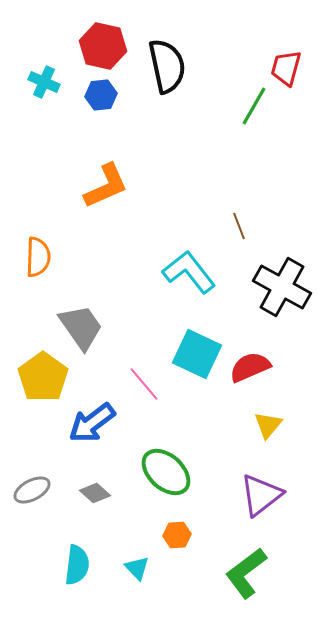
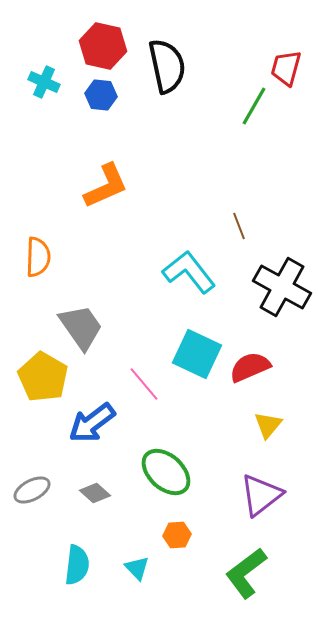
blue hexagon: rotated 12 degrees clockwise
yellow pentagon: rotated 6 degrees counterclockwise
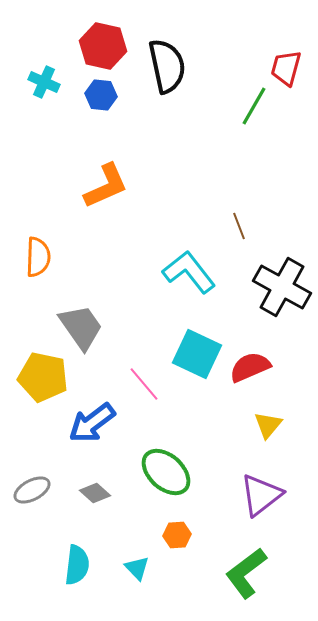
yellow pentagon: rotated 18 degrees counterclockwise
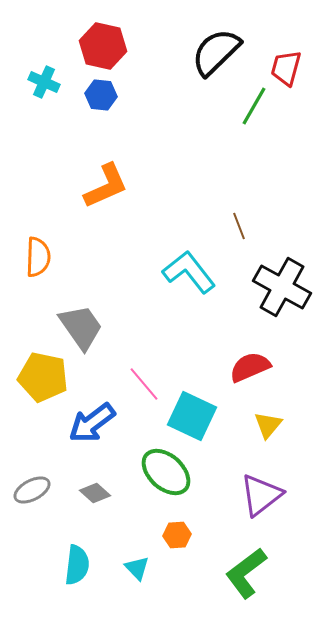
black semicircle: moved 49 px right, 14 px up; rotated 122 degrees counterclockwise
cyan square: moved 5 px left, 62 px down
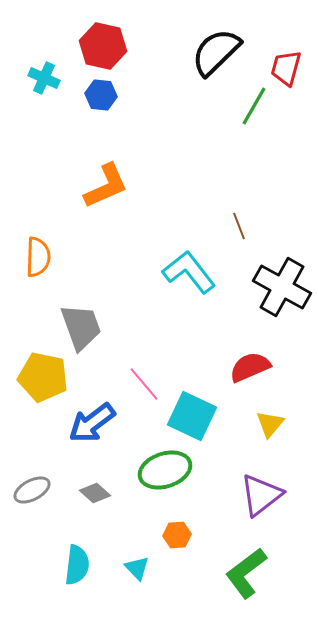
cyan cross: moved 4 px up
gray trapezoid: rotated 15 degrees clockwise
yellow triangle: moved 2 px right, 1 px up
green ellipse: moved 1 px left, 2 px up; rotated 60 degrees counterclockwise
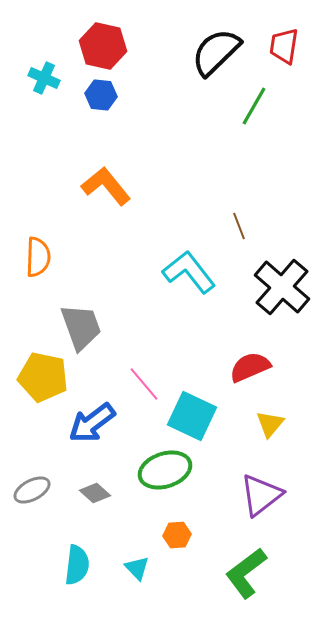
red trapezoid: moved 2 px left, 22 px up; rotated 6 degrees counterclockwise
orange L-shape: rotated 105 degrees counterclockwise
black cross: rotated 12 degrees clockwise
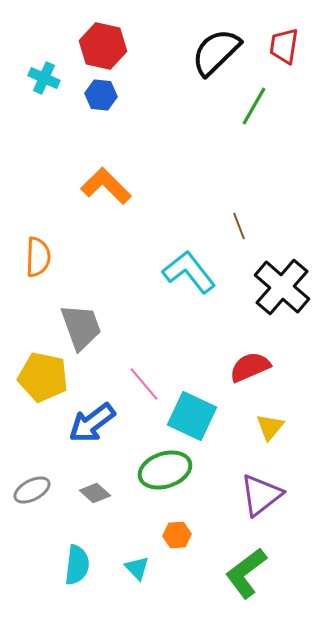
orange L-shape: rotated 6 degrees counterclockwise
yellow triangle: moved 3 px down
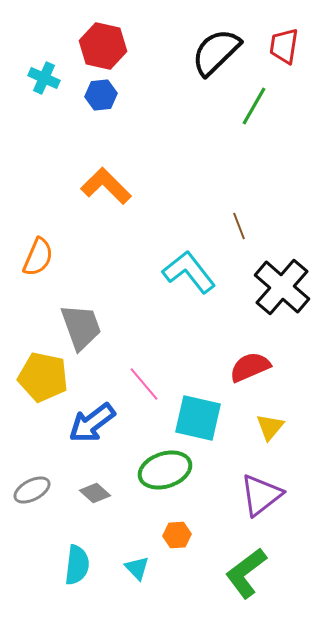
blue hexagon: rotated 12 degrees counterclockwise
orange semicircle: rotated 21 degrees clockwise
cyan square: moved 6 px right, 2 px down; rotated 12 degrees counterclockwise
